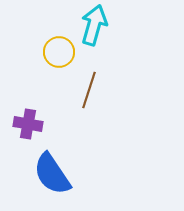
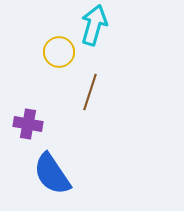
brown line: moved 1 px right, 2 px down
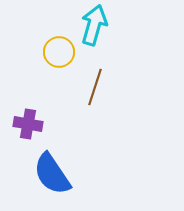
brown line: moved 5 px right, 5 px up
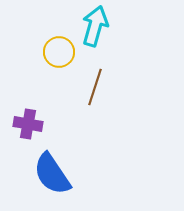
cyan arrow: moved 1 px right, 1 px down
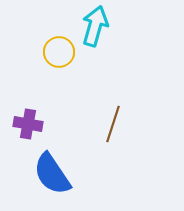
brown line: moved 18 px right, 37 px down
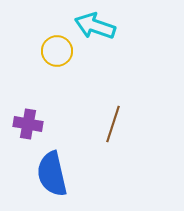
cyan arrow: rotated 87 degrees counterclockwise
yellow circle: moved 2 px left, 1 px up
blue semicircle: rotated 21 degrees clockwise
